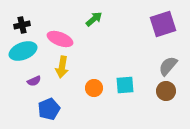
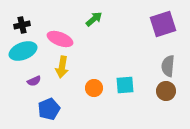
gray semicircle: rotated 35 degrees counterclockwise
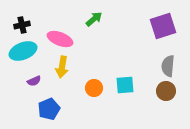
purple square: moved 2 px down
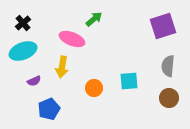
black cross: moved 1 px right, 2 px up; rotated 28 degrees counterclockwise
pink ellipse: moved 12 px right
cyan square: moved 4 px right, 4 px up
brown circle: moved 3 px right, 7 px down
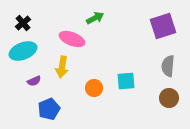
green arrow: moved 1 px right, 1 px up; rotated 12 degrees clockwise
cyan square: moved 3 px left
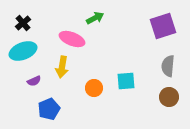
brown circle: moved 1 px up
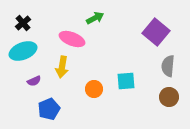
purple square: moved 7 px left, 6 px down; rotated 32 degrees counterclockwise
orange circle: moved 1 px down
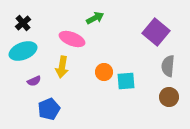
orange circle: moved 10 px right, 17 px up
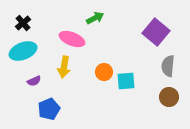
yellow arrow: moved 2 px right
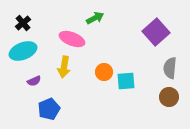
purple square: rotated 8 degrees clockwise
gray semicircle: moved 2 px right, 2 px down
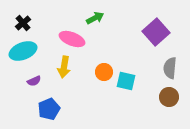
cyan square: rotated 18 degrees clockwise
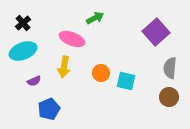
orange circle: moved 3 px left, 1 px down
